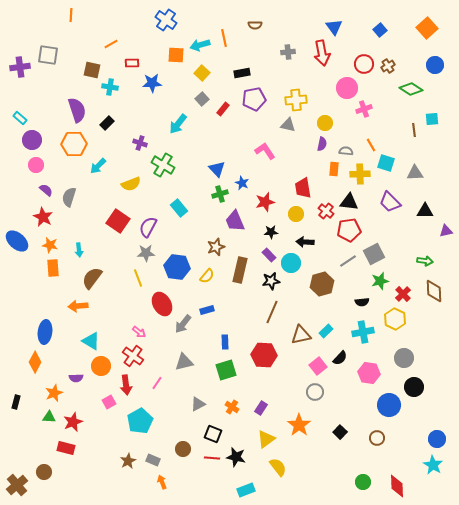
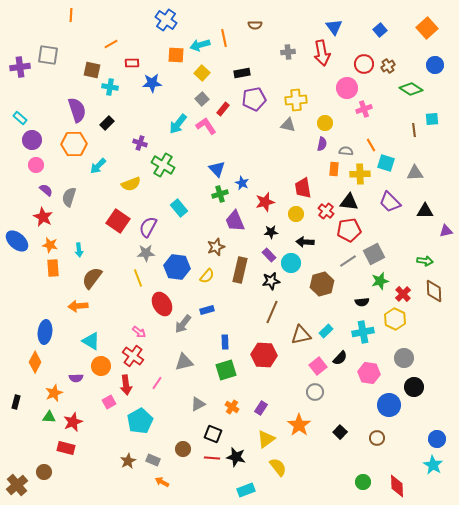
pink L-shape at (265, 151): moved 59 px left, 25 px up
orange arrow at (162, 482): rotated 40 degrees counterclockwise
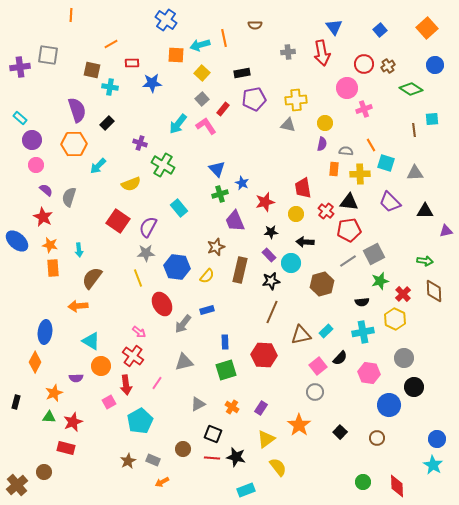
orange arrow at (162, 482): rotated 56 degrees counterclockwise
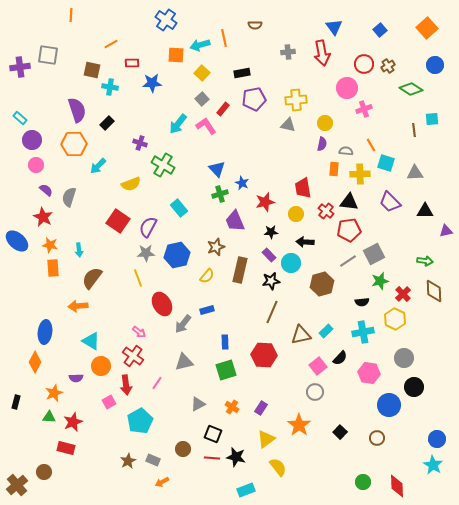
blue hexagon at (177, 267): moved 12 px up; rotated 20 degrees counterclockwise
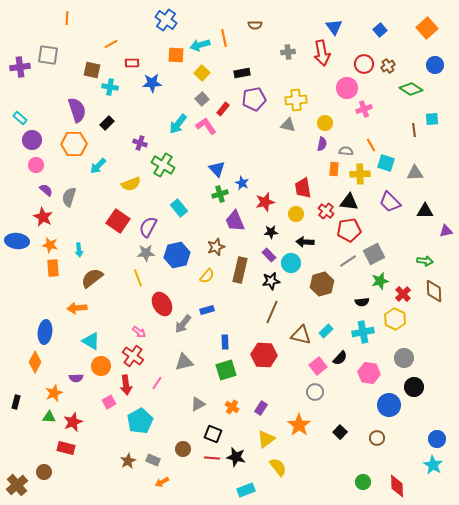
orange line at (71, 15): moved 4 px left, 3 px down
blue ellipse at (17, 241): rotated 35 degrees counterclockwise
brown semicircle at (92, 278): rotated 15 degrees clockwise
orange arrow at (78, 306): moved 1 px left, 2 px down
brown triangle at (301, 335): rotated 25 degrees clockwise
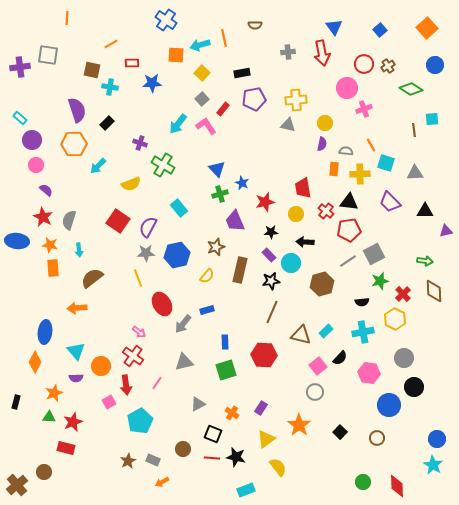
gray semicircle at (69, 197): moved 23 px down
cyan triangle at (91, 341): moved 15 px left, 10 px down; rotated 18 degrees clockwise
orange cross at (232, 407): moved 6 px down
